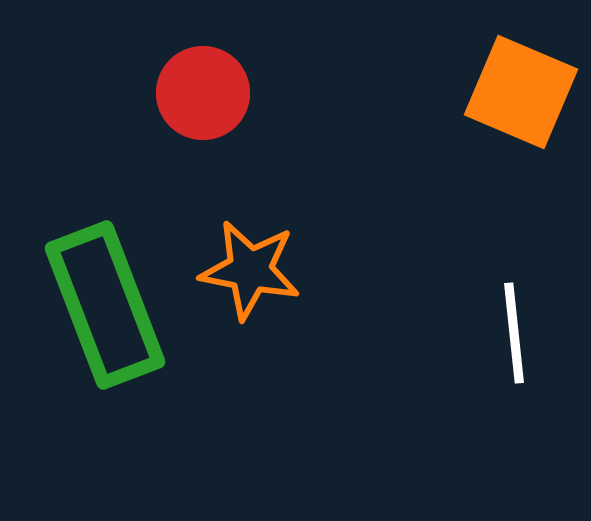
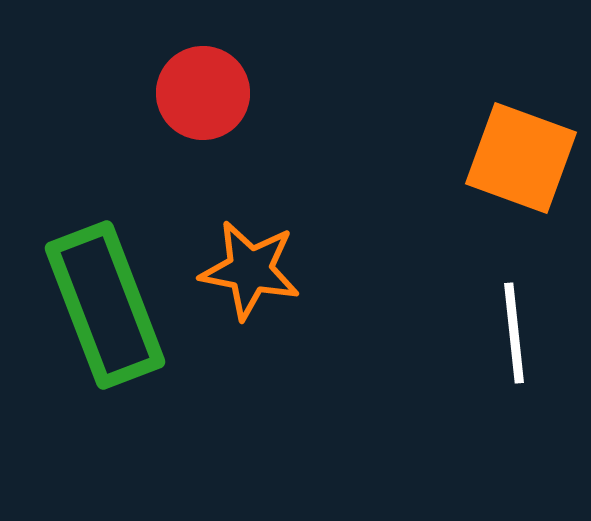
orange square: moved 66 px down; rotated 3 degrees counterclockwise
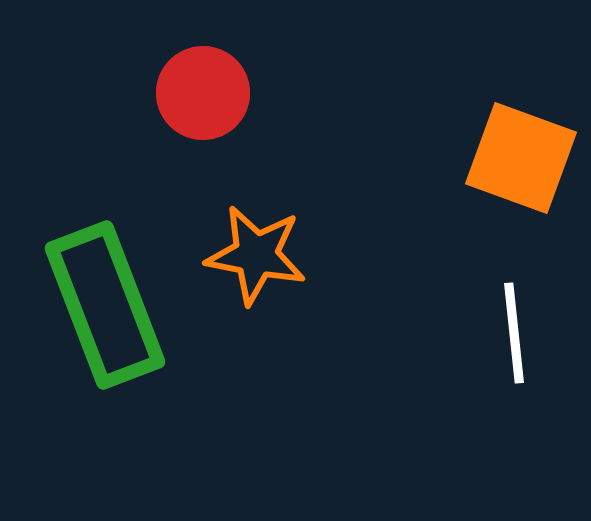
orange star: moved 6 px right, 15 px up
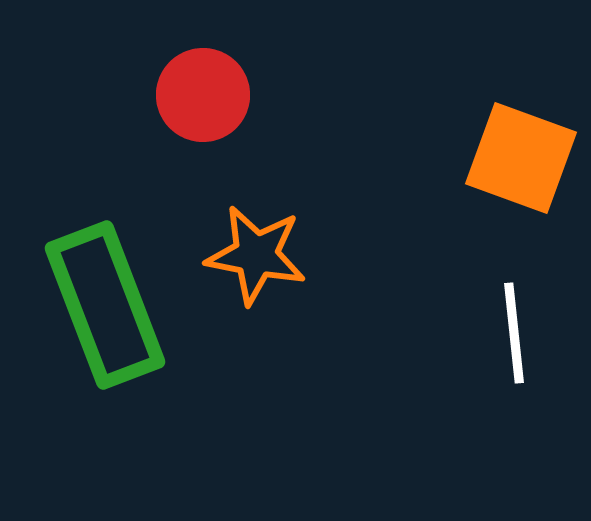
red circle: moved 2 px down
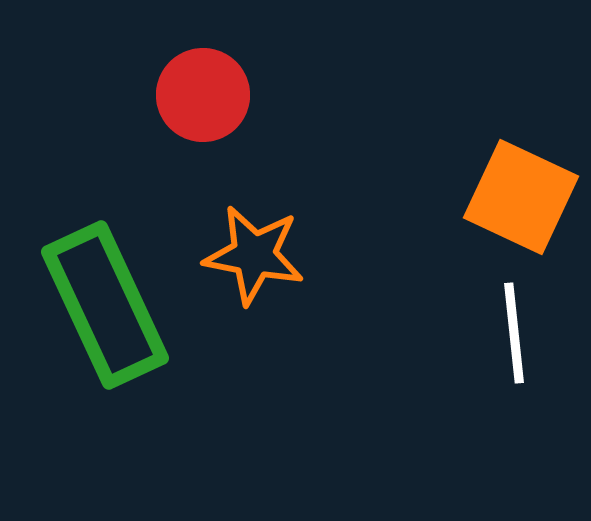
orange square: moved 39 px down; rotated 5 degrees clockwise
orange star: moved 2 px left
green rectangle: rotated 4 degrees counterclockwise
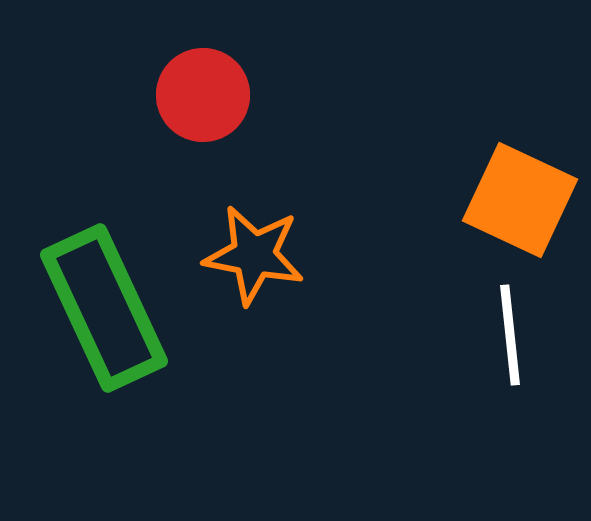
orange square: moved 1 px left, 3 px down
green rectangle: moved 1 px left, 3 px down
white line: moved 4 px left, 2 px down
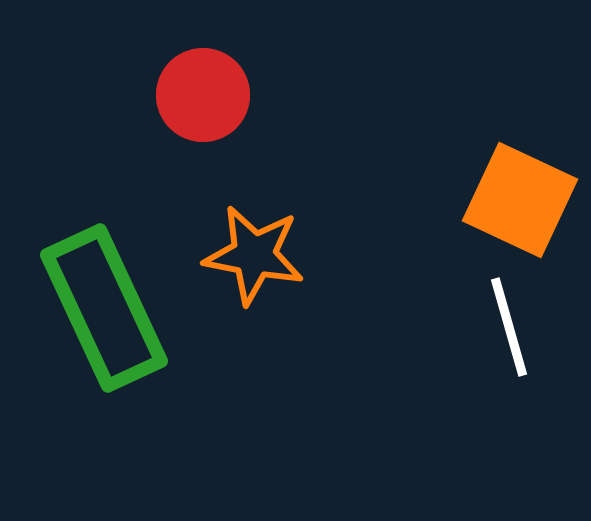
white line: moved 1 px left, 8 px up; rotated 10 degrees counterclockwise
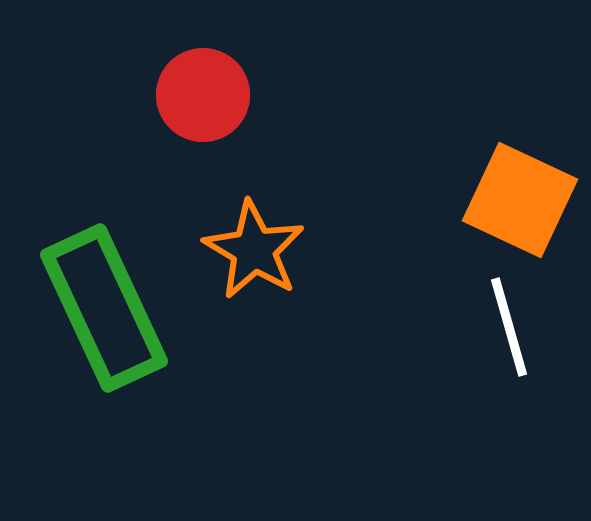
orange star: moved 5 px up; rotated 20 degrees clockwise
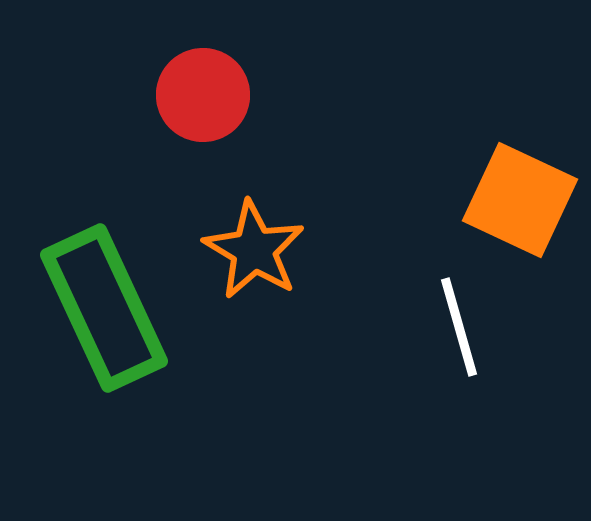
white line: moved 50 px left
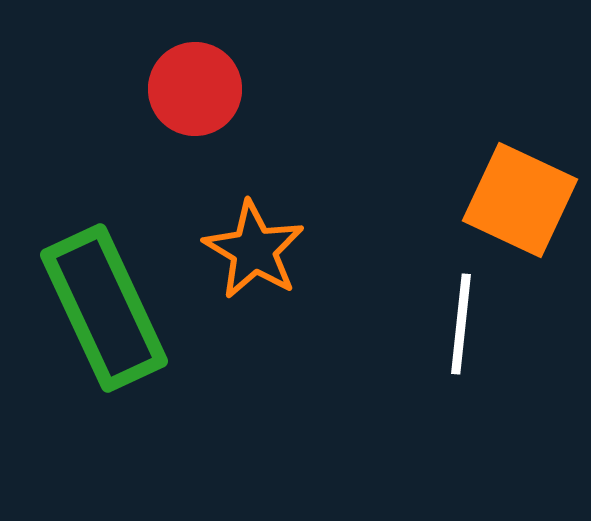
red circle: moved 8 px left, 6 px up
white line: moved 2 px right, 3 px up; rotated 22 degrees clockwise
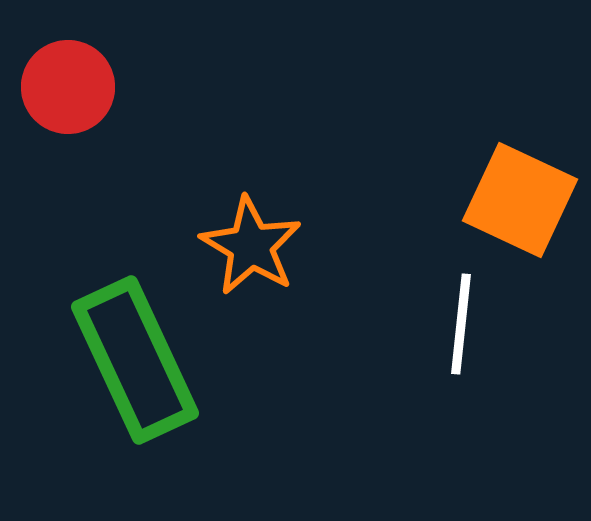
red circle: moved 127 px left, 2 px up
orange star: moved 3 px left, 4 px up
green rectangle: moved 31 px right, 52 px down
